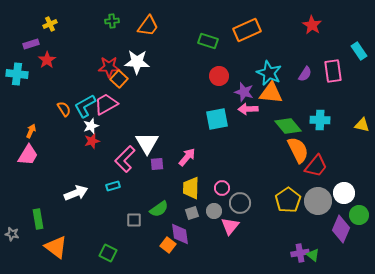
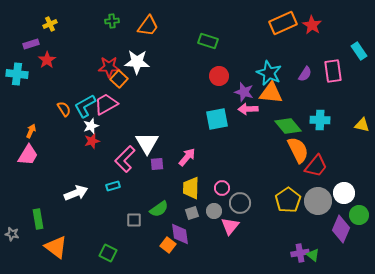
orange rectangle at (247, 30): moved 36 px right, 7 px up
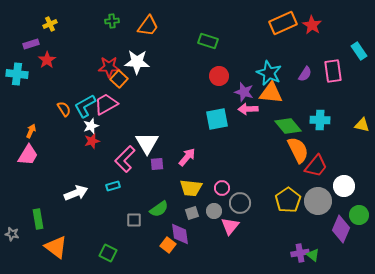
yellow trapezoid at (191, 188): rotated 85 degrees counterclockwise
white circle at (344, 193): moved 7 px up
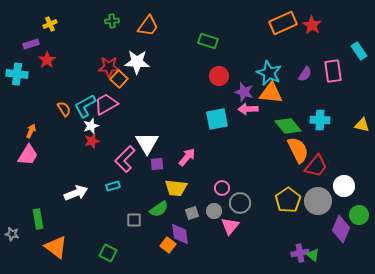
yellow trapezoid at (191, 188): moved 15 px left
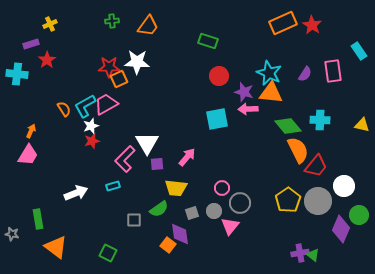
orange square at (119, 79): rotated 24 degrees clockwise
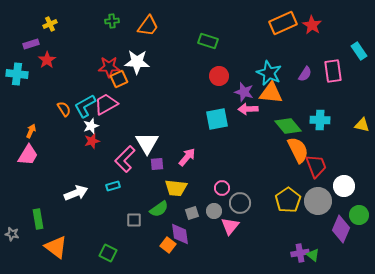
red trapezoid at (316, 166): rotated 60 degrees counterclockwise
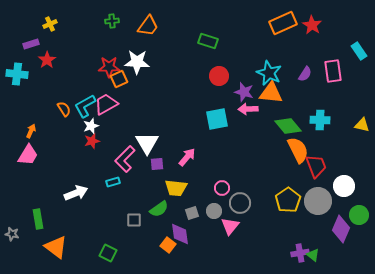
cyan rectangle at (113, 186): moved 4 px up
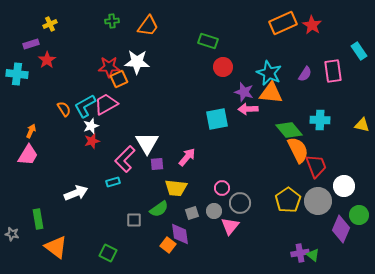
red circle at (219, 76): moved 4 px right, 9 px up
green diamond at (288, 126): moved 1 px right, 4 px down
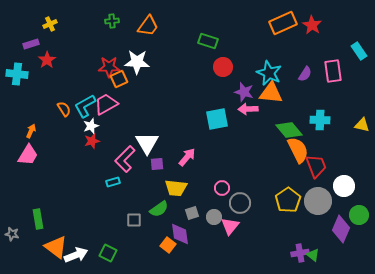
white arrow at (76, 193): moved 62 px down
gray circle at (214, 211): moved 6 px down
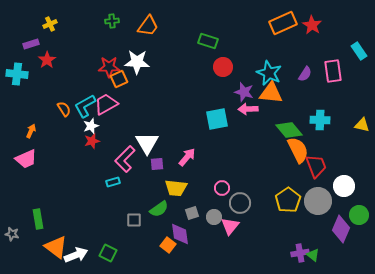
pink trapezoid at (28, 155): moved 2 px left, 4 px down; rotated 35 degrees clockwise
